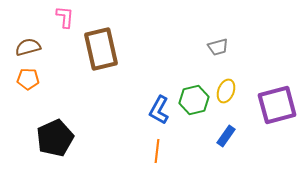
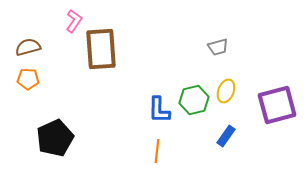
pink L-shape: moved 9 px right, 4 px down; rotated 30 degrees clockwise
brown rectangle: rotated 9 degrees clockwise
blue L-shape: rotated 28 degrees counterclockwise
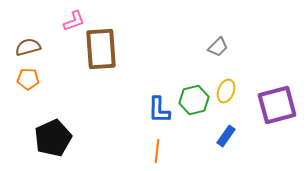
pink L-shape: rotated 35 degrees clockwise
gray trapezoid: rotated 30 degrees counterclockwise
black pentagon: moved 2 px left
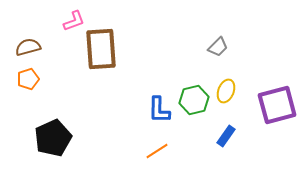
orange pentagon: rotated 20 degrees counterclockwise
orange line: rotated 50 degrees clockwise
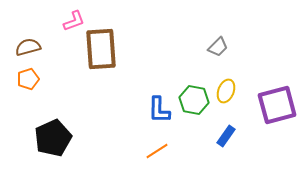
green hexagon: rotated 24 degrees clockwise
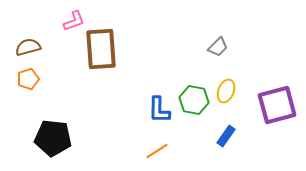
black pentagon: rotated 30 degrees clockwise
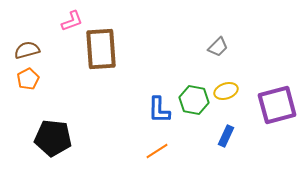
pink L-shape: moved 2 px left
brown semicircle: moved 1 px left, 3 px down
orange pentagon: rotated 10 degrees counterclockwise
yellow ellipse: rotated 50 degrees clockwise
blue rectangle: rotated 10 degrees counterclockwise
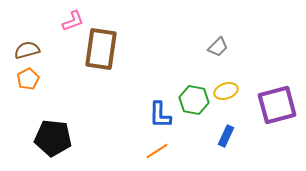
pink L-shape: moved 1 px right
brown rectangle: rotated 12 degrees clockwise
blue L-shape: moved 1 px right, 5 px down
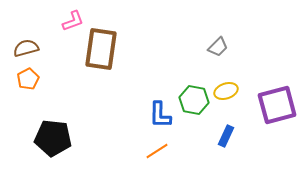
brown semicircle: moved 1 px left, 2 px up
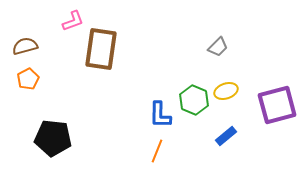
brown semicircle: moved 1 px left, 2 px up
green hexagon: rotated 12 degrees clockwise
blue rectangle: rotated 25 degrees clockwise
orange line: rotated 35 degrees counterclockwise
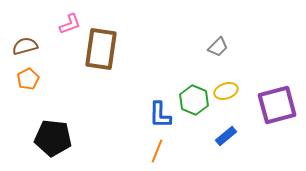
pink L-shape: moved 3 px left, 3 px down
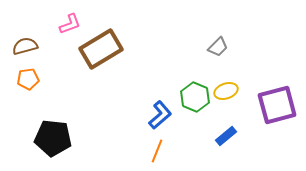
brown rectangle: rotated 51 degrees clockwise
orange pentagon: rotated 20 degrees clockwise
green hexagon: moved 1 px right, 3 px up
blue L-shape: rotated 132 degrees counterclockwise
